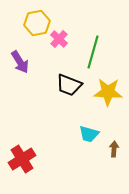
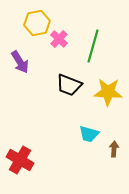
green line: moved 6 px up
red cross: moved 2 px left, 1 px down; rotated 28 degrees counterclockwise
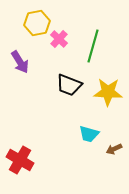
brown arrow: rotated 119 degrees counterclockwise
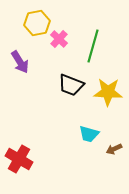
black trapezoid: moved 2 px right
red cross: moved 1 px left, 1 px up
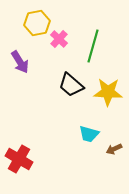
black trapezoid: rotated 20 degrees clockwise
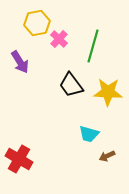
black trapezoid: rotated 12 degrees clockwise
brown arrow: moved 7 px left, 7 px down
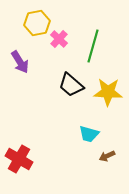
black trapezoid: rotated 12 degrees counterclockwise
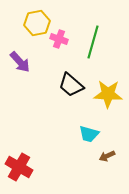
pink cross: rotated 24 degrees counterclockwise
green line: moved 4 px up
purple arrow: rotated 10 degrees counterclockwise
yellow star: moved 2 px down
red cross: moved 8 px down
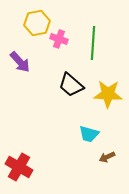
green line: moved 1 px down; rotated 12 degrees counterclockwise
brown arrow: moved 1 px down
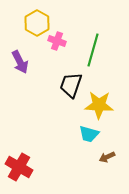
yellow hexagon: rotated 20 degrees counterclockwise
pink cross: moved 2 px left, 2 px down
green line: moved 7 px down; rotated 12 degrees clockwise
purple arrow: rotated 15 degrees clockwise
black trapezoid: rotated 68 degrees clockwise
yellow star: moved 9 px left, 11 px down
